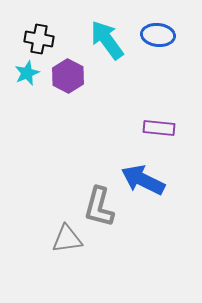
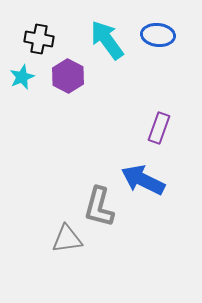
cyan star: moved 5 px left, 4 px down
purple rectangle: rotated 76 degrees counterclockwise
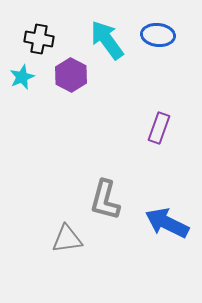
purple hexagon: moved 3 px right, 1 px up
blue arrow: moved 24 px right, 43 px down
gray L-shape: moved 6 px right, 7 px up
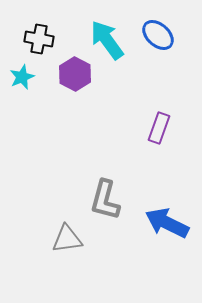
blue ellipse: rotated 36 degrees clockwise
purple hexagon: moved 4 px right, 1 px up
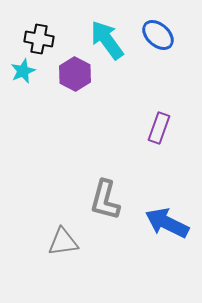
cyan star: moved 1 px right, 6 px up
gray triangle: moved 4 px left, 3 px down
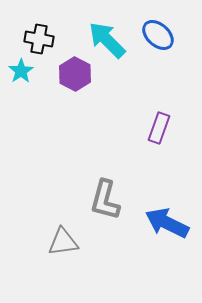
cyan arrow: rotated 9 degrees counterclockwise
cyan star: moved 2 px left; rotated 10 degrees counterclockwise
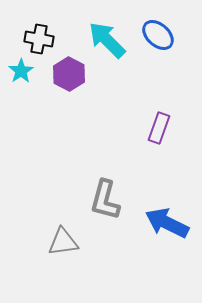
purple hexagon: moved 6 px left
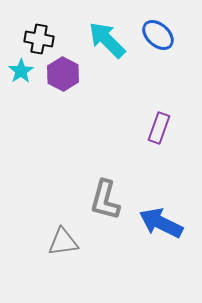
purple hexagon: moved 6 px left
blue arrow: moved 6 px left
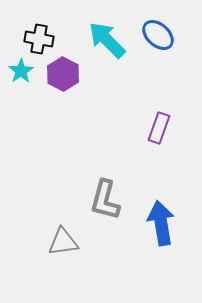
blue arrow: rotated 54 degrees clockwise
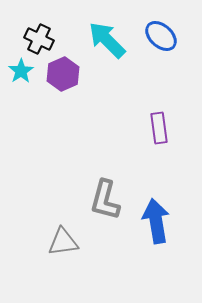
blue ellipse: moved 3 px right, 1 px down
black cross: rotated 16 degrees clockwise
purple hexagon: rotated 8 degrees clockwise
purple rectangle: rotated 28 degrees counterclockwise
blue arrow: moved 5 px left, 2 px up
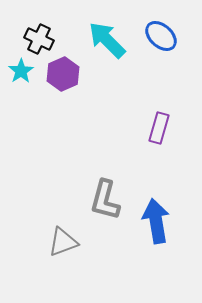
purple rectangle: rotated 24 degrees clockwise
gray triangle: rotated 12 degrees counterclockwise
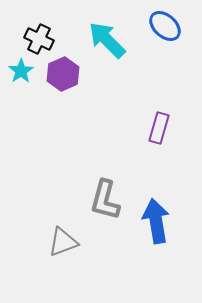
blue ellipse: moved 4 px right, 10 px up
